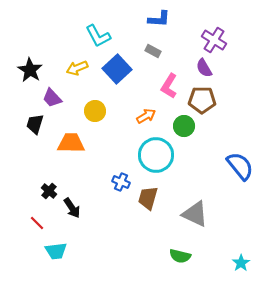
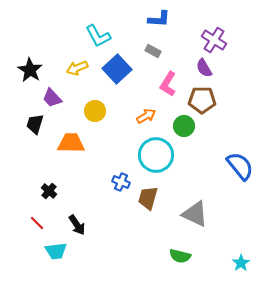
pink L-shape: moved 1 px left, 2 px up
black arrow: moved 5 px right, 17 px down
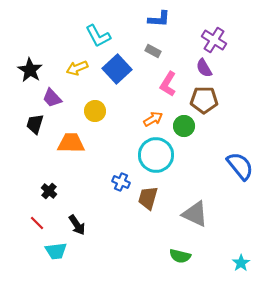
brown pentagon: moved 2 px right
orange arrow: moved 7 px right, 3 px down
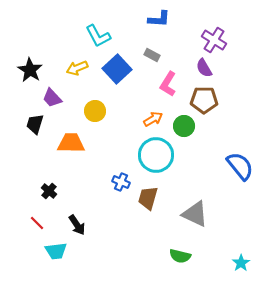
gray rectangle: moved 1 px left, 4 px down
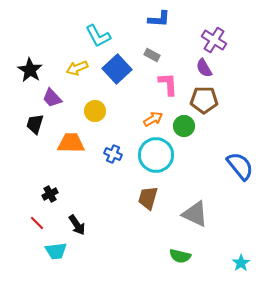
pink L-shape: rotated 145 degrees clockwise
blue cross: moved 8 px left, 28 px up
black cross: moved 1 px right, 3 px down; rotated 21 degrees clockwise
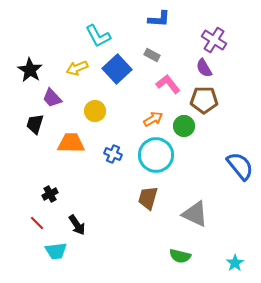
pink L-shape: rotated 35 degrees counterclockwise
cyan star: moved 6 px left
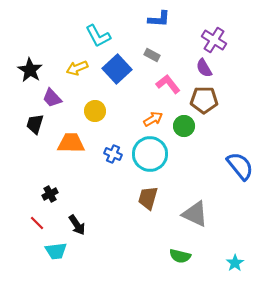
cyan circle: moved 6 px left, 1 px up
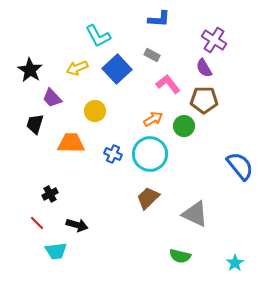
brown trapezoid: rotated 30 degrees clockwise
black arrow: rotated 40 degrees counterclockwise
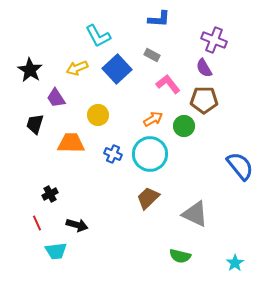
purple cross: rotated 10 degrees counterclockwise
purple trapezoid: moved 4 px right; rotated 10 degrees clockwise
yellow circle: moved 3 px right, 4 px down
red line: rotated 21 degrees clockwise
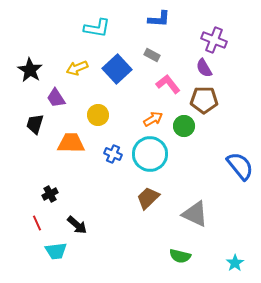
cyan L-shape: moved 1 px left, 8 px up; rotated 52 degrees counterclockwise
black arrow: rotated 25 degrees clockwise
